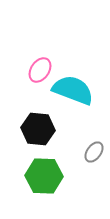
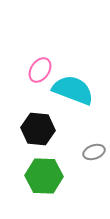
gray ellipse: rotated 35 degrees clockwise
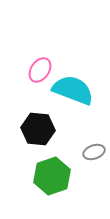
green hexagon: moved 8 px right; rotated 21 degrees counterclockwise
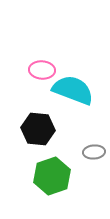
pink ellipse: moved 2 px right; rotated 60 degrees clockwise
gray ellipse: rotated 15 degrees clockwise
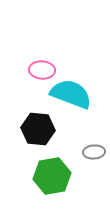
cyan semicircle: moved 2 px left, 4 px down
green hexagon: rotated 9 degrees clockwise
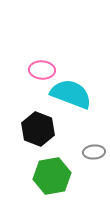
black hexagon: rotated 16 degrees clockwise
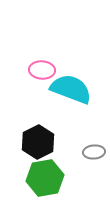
cyan semicircle: moved 5 px up
black hexagon: moved 13 px down; rotated 12 degrees clockwise
green hexagon: moved 7 px left, 2 px down
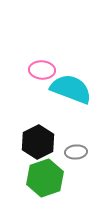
gray ellipse: moved 18 px left
green hexagon: rotated 9 degrees counterclockwise
